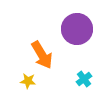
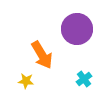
yellow star: moved 2 px left
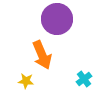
purple circle: moved 20 px left, 10 px up
orange arrow: rotated 8 degrees clockwise
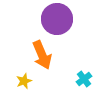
yellow star: moved 2 px left; rotated 28 degrees counterclockwise
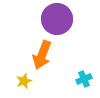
orange arrow: rotated 44 degrees clockwise
cyan cross: rotated 14 degrees clockwise
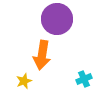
orange arrow: rotated 12 degrees counterclockwise
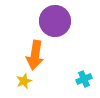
purple circle: moved 2 px left, 2 px down
orange arrow: moved 7 px left
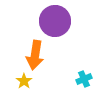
yellow star: rotated 14 degrees counterclockwise
